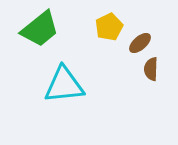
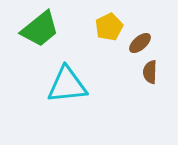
brown semicircle: moved 1 px left, 3 px down
cyan triangle: moved 3 px right
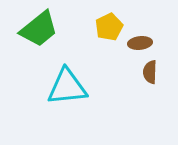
green trapezoid: moved 1 px left
brown ellipse: rotated 35 degrees clockwise
cyan triangle: moved 2 px down
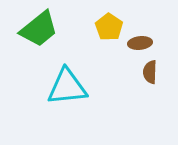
yellow pentagon: rotated 12 degrees counterclockwise
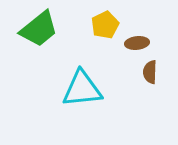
yellow pentagon: moved 4 px left, 2 px up; rotated 12 degrees clockwise
brown ellipse: moved 3 px left
cyan triangle: moved 15 px right, 2 px down
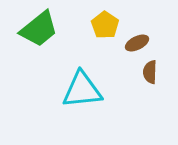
yellow pentagon: rotated 12 degrees counterclockwise
brown ellipse: rotated 20 degrees counterclockwise
cyan triangle: moved 1 px down
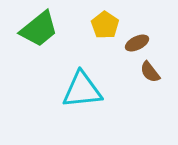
brown semicircle: rotated 40 degrees counterclockwise
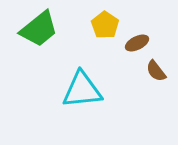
brown semicircle: moved 6 px right, 1 px up
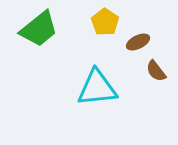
yellow pentagon: moved 3 px up
brown ellipse: moved 1 px right, 1 px up
cyan triangle: moved 15 px right, 2 px up
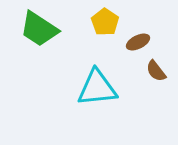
green trapezoid: rotated 72 degrees clockwise
